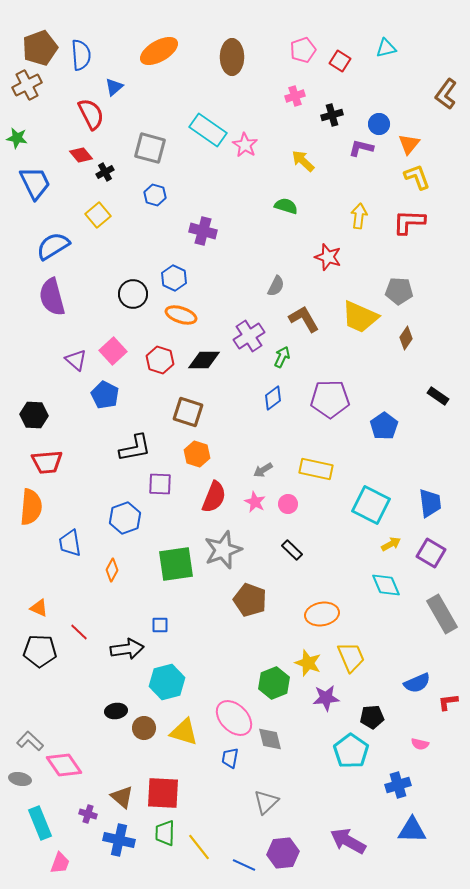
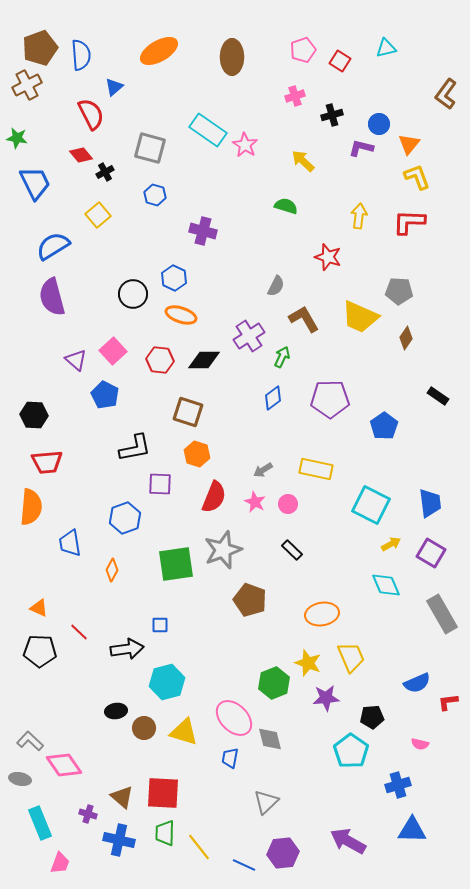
red hexagon at (160, 360): rotated 12 degrees counterclockwise
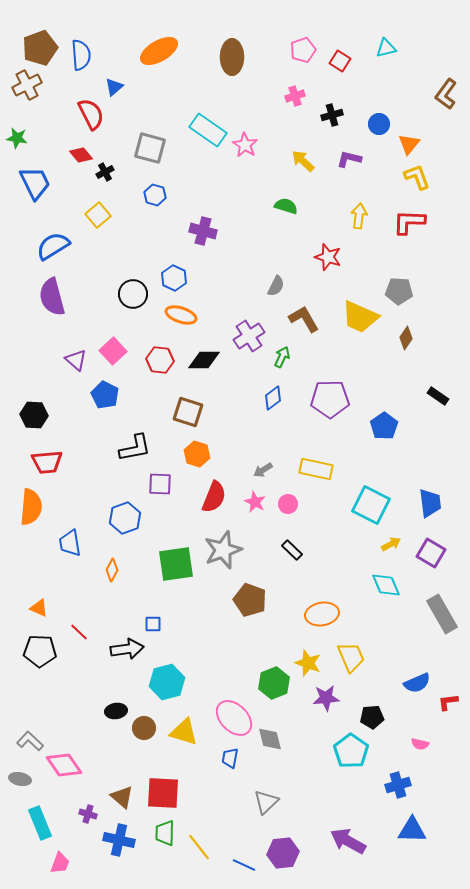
purple L-shape at (361, 148): moved 12 px left, 11 px down
blue square at (160, 625): moved 7 px left, 1 px up
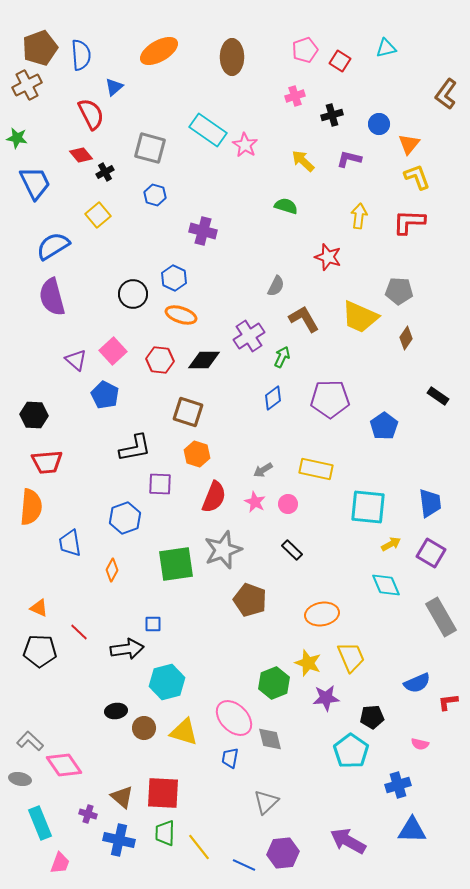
pink pentagon at (303, 50): moved 2 px right
cyan square at (371, 505): moved 3 px left, 2 px down; rotated 21 degrees counterclockwise
gray rectangle at (442, 614): moved 1 px left, 3 px down
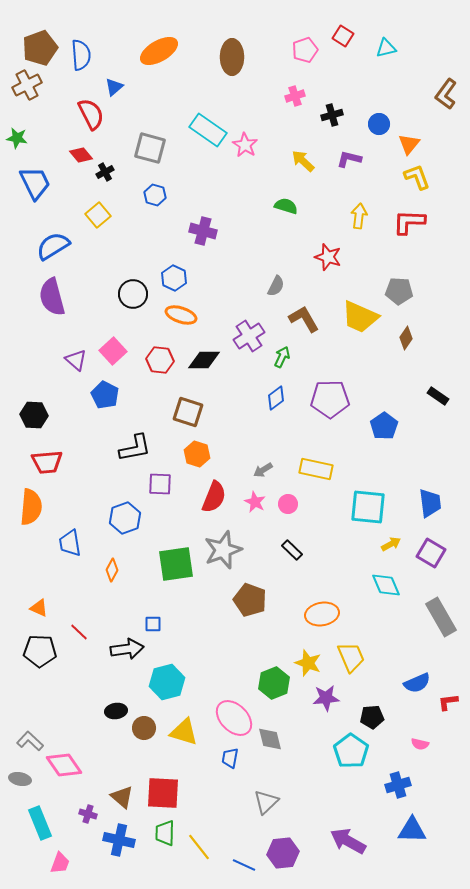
red square at (340, 61): moved 3 px right, 25 px up
blue diamond at (273, 398): moved 3 px right
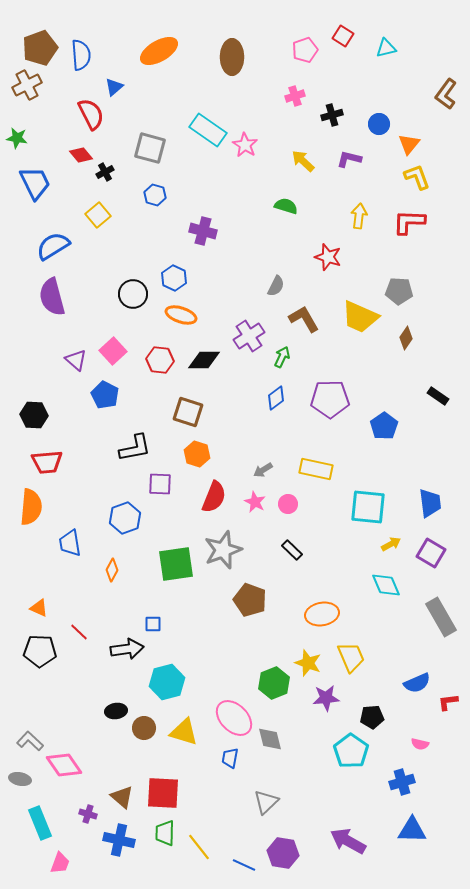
blue cross at (398, 785): moved 4 px right, 3 px up
purple hexagon at (283, 853): rotated 16 degrees clockwise
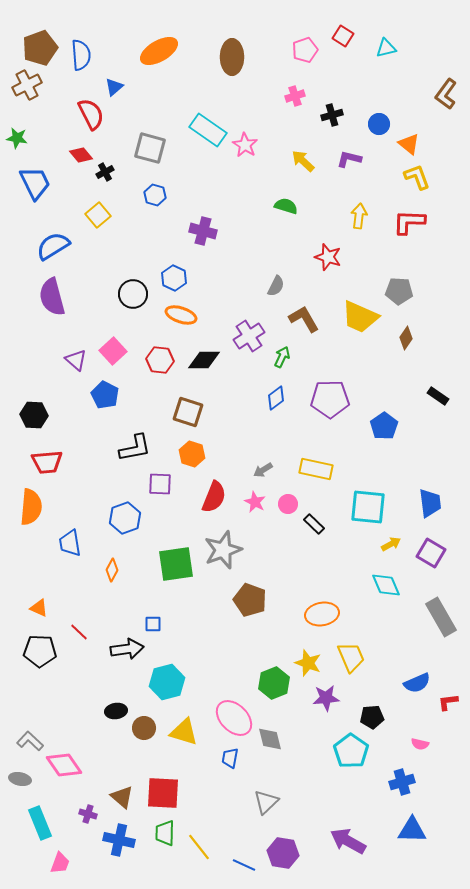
orange triangle at (409, 144): rotated 30 degrees counterclockwise
orange hexagon at (197, 454): moved 5 px left
black rectangle at (292, 550): moved 22 px right, 26 px up
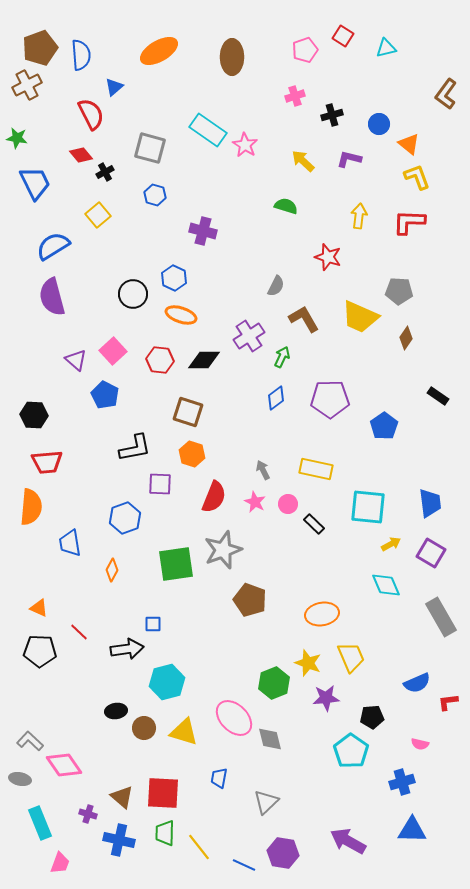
gray arrow at (263, 470): rotated 96 degrees clockwise
blue trapezoid at (230, 758): moved 11 px left, 20 px down
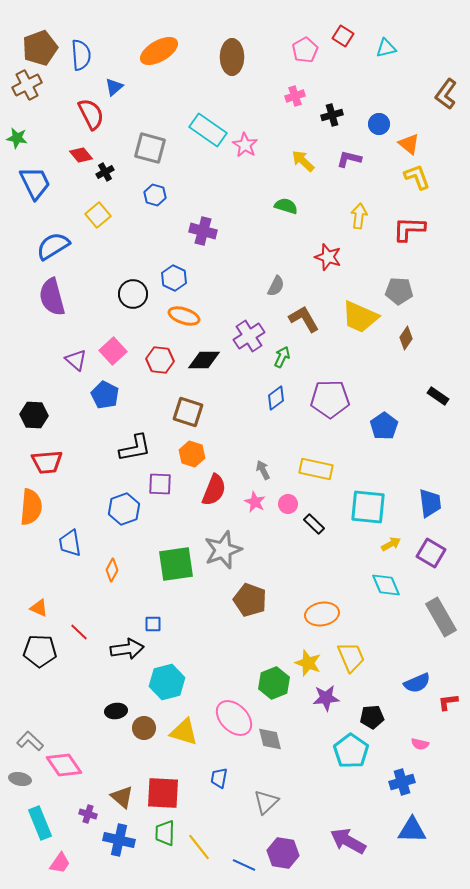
pink pentagon at (305, 50): rotated 10 degrees counterclockwise
red L-shape at (409, 222): moved 7 px down
orange ellipse at (181, 315): moved 3 px right, 1 px down
red semicircle at (214, 497): moved 7 px up
blue hexagon at (125, 518): moved 1 px left, 9 px up
pink trapezoid at (60, 863): rotated 15 degrees clockwise
